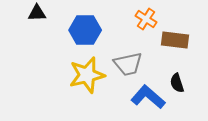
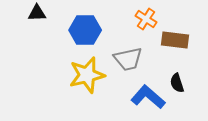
gray trapezoid: moved 5 px up
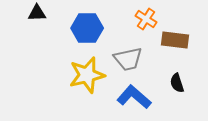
blue hexagon: moved 2 px right, 2 px up
blue L-shape: moved 14 px left
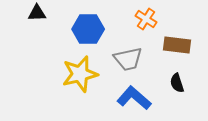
blue hexagon: moved 1 px right, 1 px down
brown rectangle: moved 2 px right, 5 px down
yellow star: moved 7 px left, 1 px up
blue L-shape: moved 1 px down
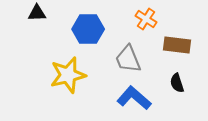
gray trapezoid: rotated 80 degrees clockwise
yellow star: moved 12 px left, 1 px down
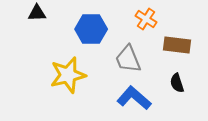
blue hexagon: moved 3 px right
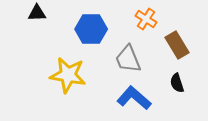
brown rectangle: rotated 52 degrees clockwise
yellow star: rotated 24 degrees clockwise
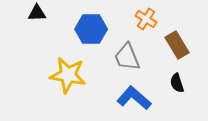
gray trapezoid: moved 1 px left, 2 px up
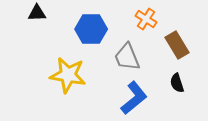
blue L-shape: rotated 100 degrees clockwise
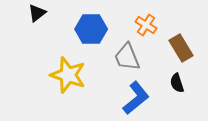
black triangle: rotated 36 degrees counterclockwise
orange cross: moved 6 px down
brown rectangle: moved 4 px right, 3 px down
yellow star: rotated 9 degrees clockwise
blue L-shape: moved 2 px right
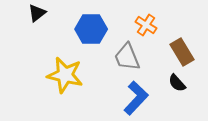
brown rectangle: moved 1 px right, 4 px down
yellow star: moved 3 px left; rotated 6 degrees counterclockwise
black semicircle: rotated 24 degrees counterclockwise
blue L-shape: rotated 8 degrees counterclockwise
